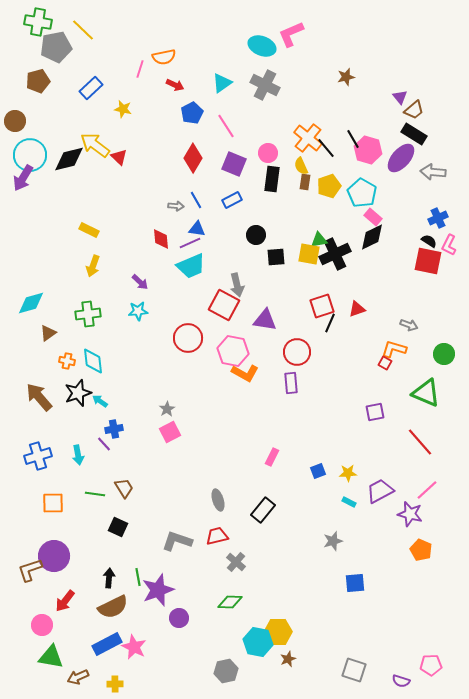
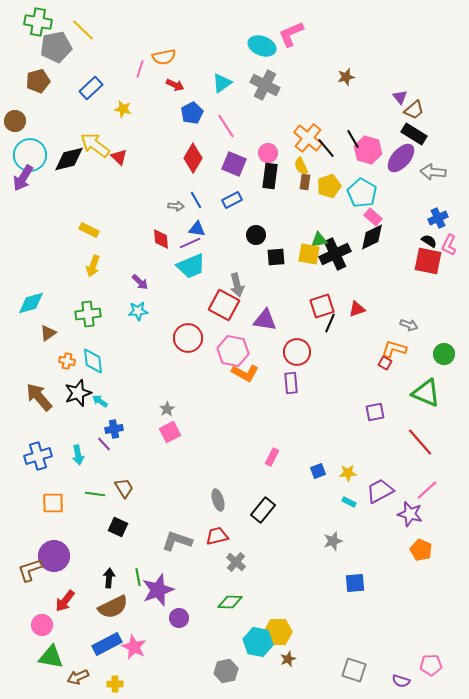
black rectangle at (272, 179): moved 2 px left, 3 px up
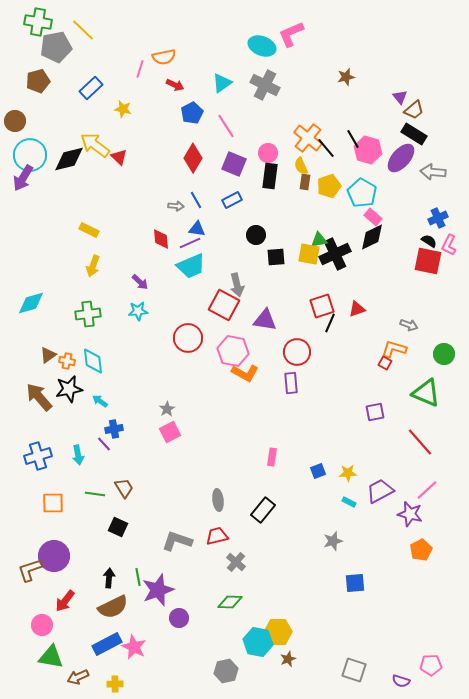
brown triangle at (48, 333): moved 22 px down
black star at (78, 393): moved 9 px left, 4 px up; rotated 8 degrees clockwise
pink rectangle at (272, 457): rotated 18 degrees counterclockwise
gray ellipse at (218, 500): rotated 10 degrees clockwise
orange pentagon at (421, 550): rotated 20 degrees clockwise
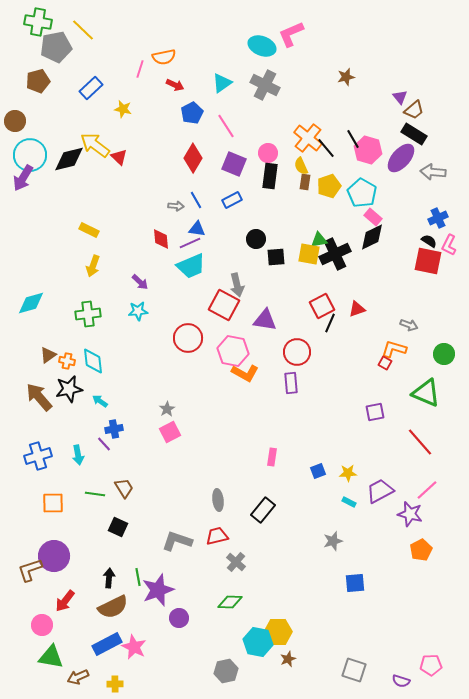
black circle at (256, 235): moved 4 px down
red square at (322, 306): rotated 10 degrees counterclockwise
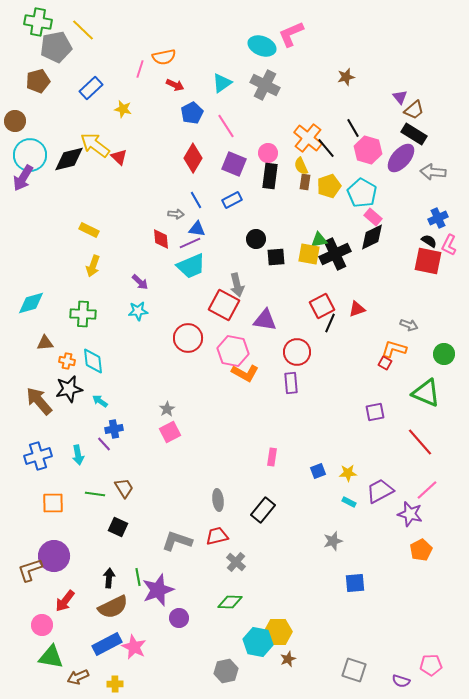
black line at (353, 139): moved 11 px up
gray arrow at (176, 206): moved 8 px down
green cross at (88, 314): moved 5 px left; rotated 10 degrees clockwise
brown triangle at (48, 355): moved 3 px left, 12 px up; rotated 30 degrees clockwise
brown arrow at (39, 397): moved 4 px down
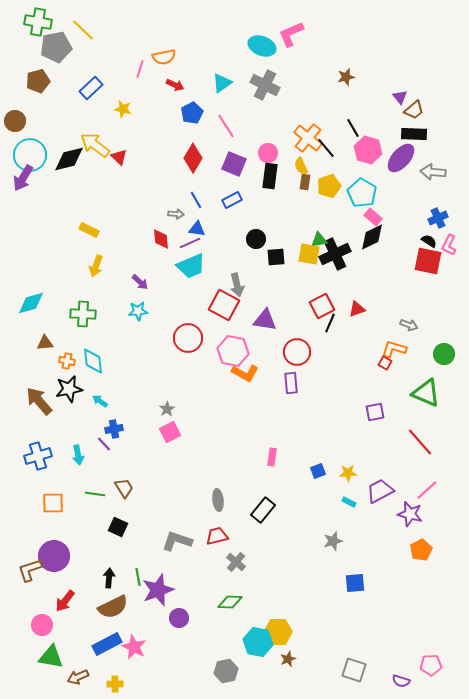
black rectangle at (414, 134): rotated 30 degrees counterclockwise
yellow arrow at (93, 266): moved 3 px right
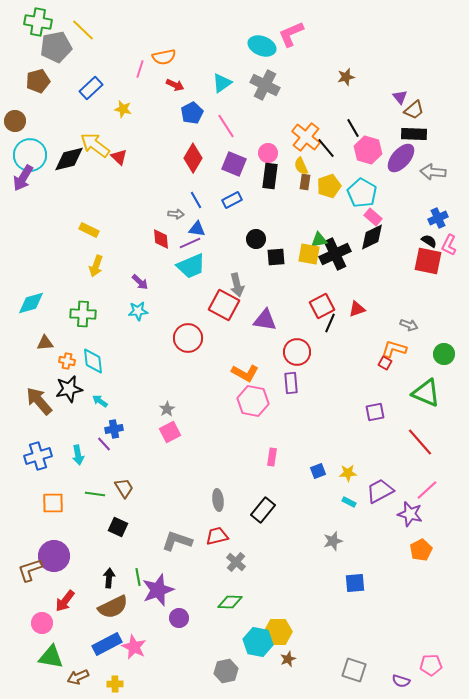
orange cross at (308, 138): moved 2 px left, 1 px up
pink hexagon at (233, 351): moved 20 px right, 50 px down
pink circle at (42, 625): moved 2 px up
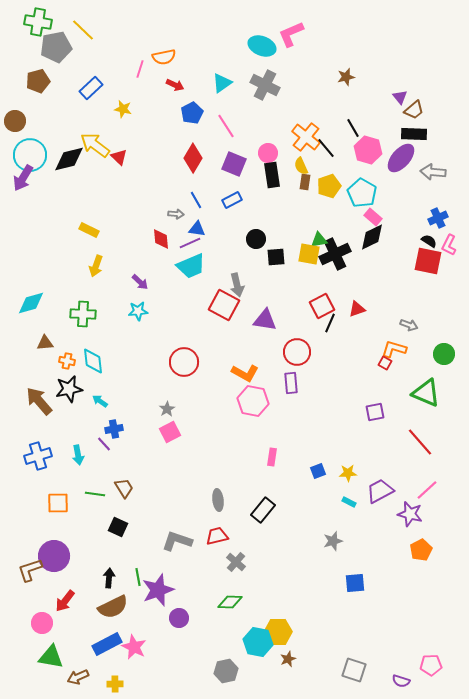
black rectangle at (270, 176): moved 2 px right, 1 px up; rotated 15 degrees counterclockwise
red circle at (188, 338): moved 4 px left, 24 px down
orange square at (53, 503): moved 5 px right
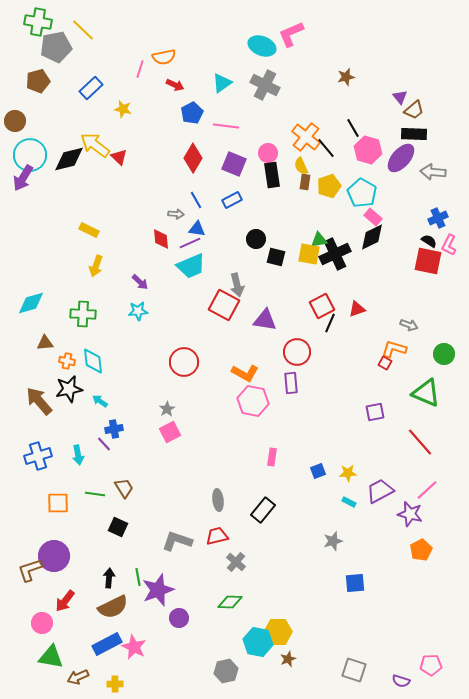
pink line at (226, 126): rotated 50 degrees counterclockwise
black square at (276, 257): rotated 18 degrees clockwise
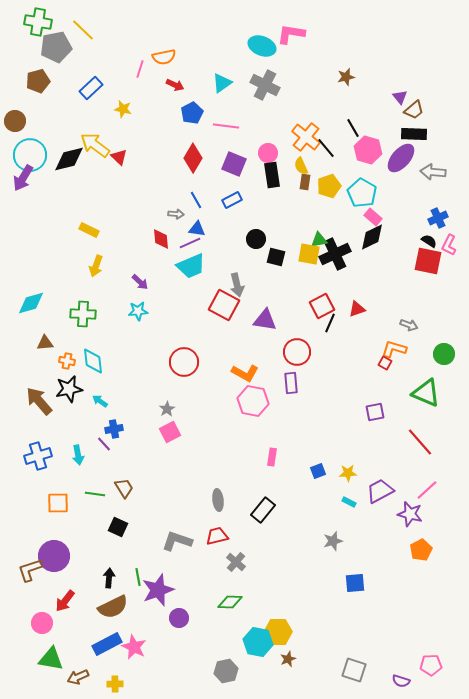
pink L-shape at (291, 34): rotated 32 degrees clockwise
green triangle at (51, 657): moved 2 px down
